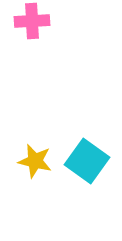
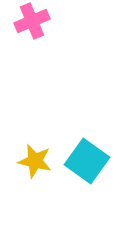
pink cross: rotated 20 degrees counterclockwise
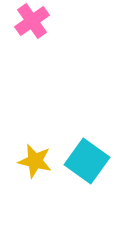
pink cross: rotated 12 degrees counterclockwise
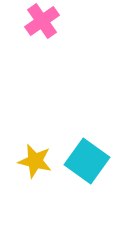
pink cross: moved 10 px right
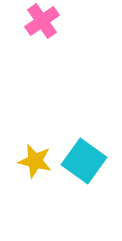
cyan square: moved 3 px left
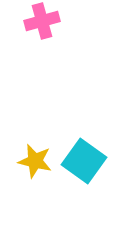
pink cross: rotated 20 degrees clockwise
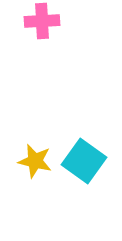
pink cross: rotated 12 degrees clockwise
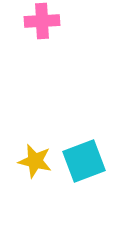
cyan square: rotated 33 degrees clockwise
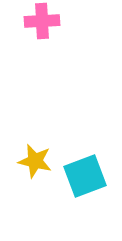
cyan square: moved 1 px right, 15 px down
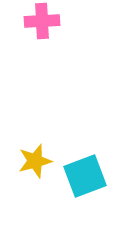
yellow star: rotated 28 degrees counterclockwise
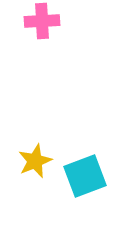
yellow star: rotated 8 degrees counterclockwise
